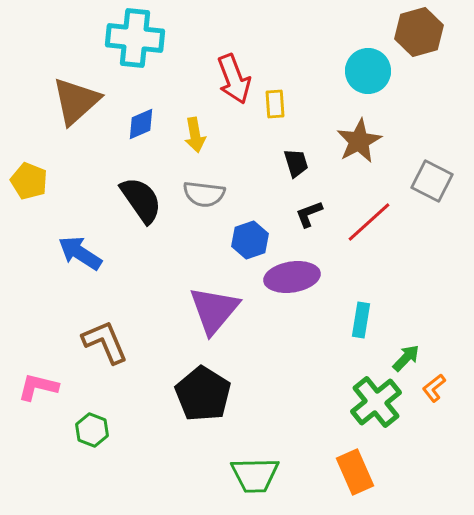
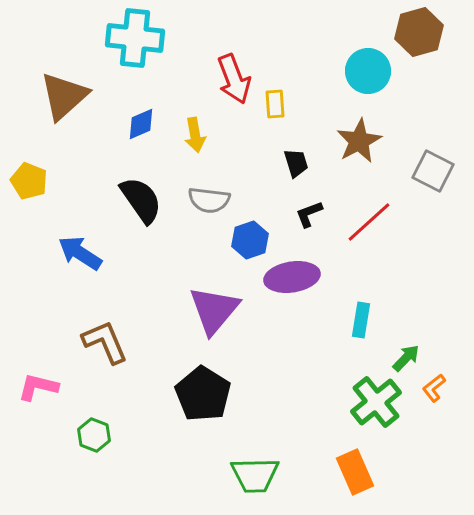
brown triangle: moved 12 px left, 5 px up
gray square: moved 1 px right, 10 px up
gray semicircle: moved 5 px right, 6 px down
green hexagon: moved 2 px right, 5 px down
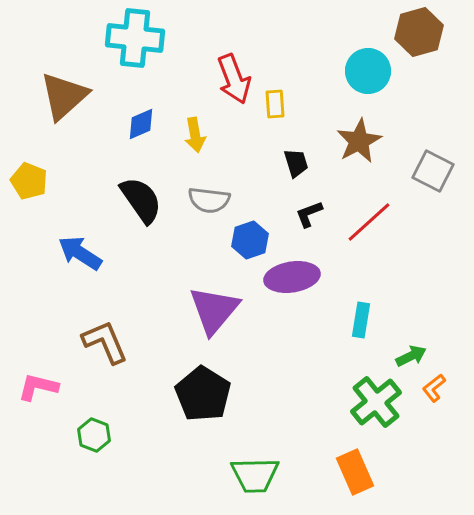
green arrow: moved 5 px right, 2 px up; rotated 20 degrees clockwise
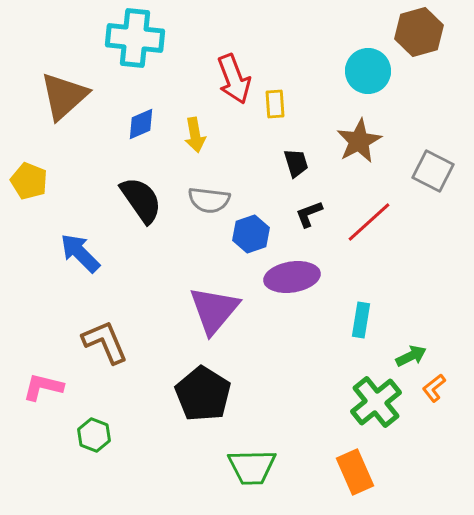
blue hexagon: moved 1 px right, 6 px up
blue arrow: rotated 12 degrees clockwise
pink L-shape: moved 5 px right
green trapezoid: moved 3 px left, 8 px up
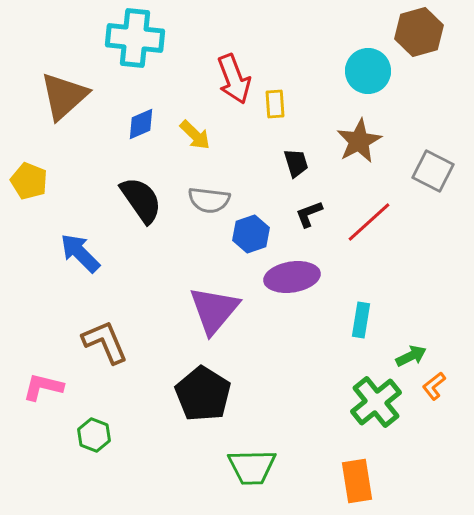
yellow arrow: rotated 36 degrees counterclockwise
orange L-shape: moved 2 px up
orange rectangle: moved 2 px right, 9 px down; rotated 15 degrees clockwise
